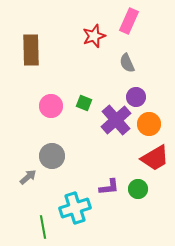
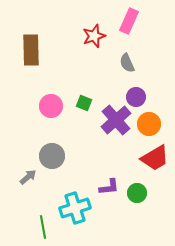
green circle: moved 1 px left, 4 px down
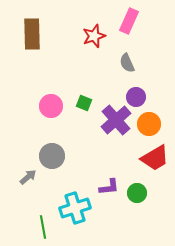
brown rectangle: moved 1 px right, 16 px up
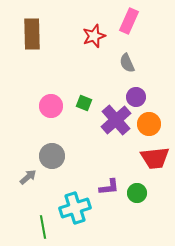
red trapezoid: rotated 24 degrees clockwise
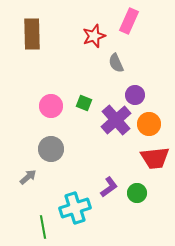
gray semicircle: moved 11 px left
purple circle: moved 1 px left, 2 px up
gray circle: moved 1 px left, 7 px up
purple L-shape: rotated 30 degrees counterclockwise
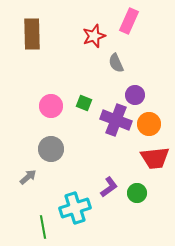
purple cross: rotated 28 degrees counterclockwise
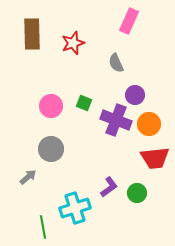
red star: moved 21 px left, 7 px down
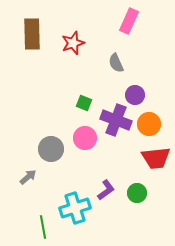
pink circle: moved 34 px right, 32 px down
red trapezoid: moved 1 px right
purple L-shape: moved 3 px left, 3 px down
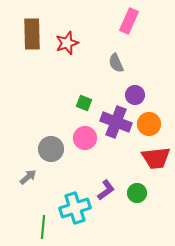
red star: moved 6 px left
purple cross: moved 2 px down
green line: rotated 15 degrees clockwise
